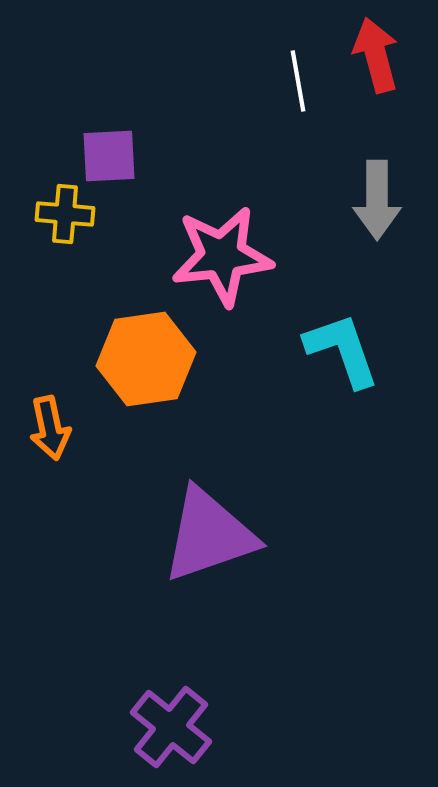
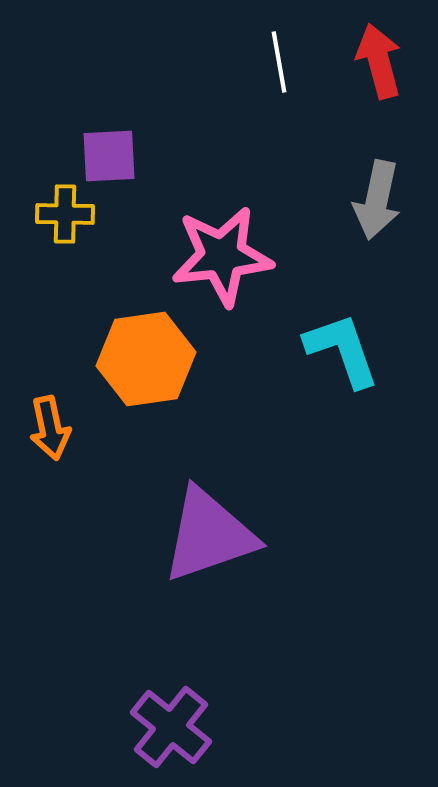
red arrow: moved 3 px right, 6 px down
white line: moved 19 px left, 19 px up
gray arrow: rotated 12 degrees clockwise
yellow cross: rotated 4 degrees counterclockwise
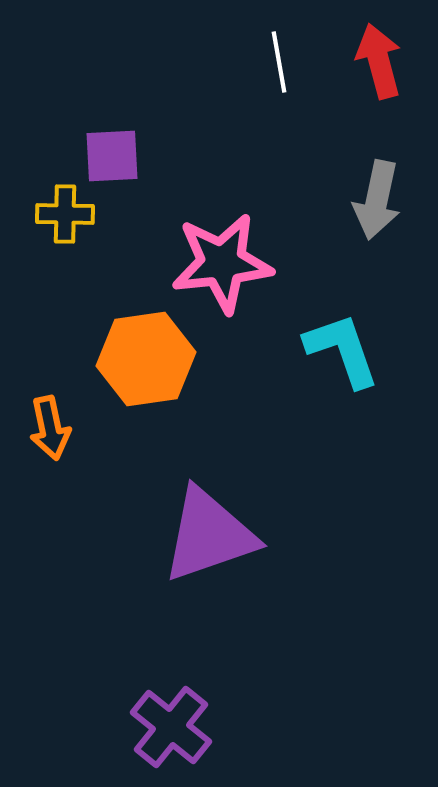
purple square: moved 3 px right
pink star: moved 7 px down
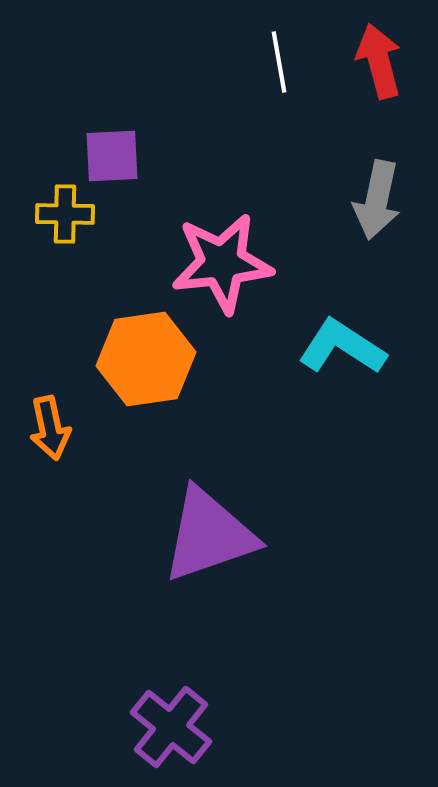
cyan L-shape: moved 3 px up; rotated 38 degrees counterclockwise
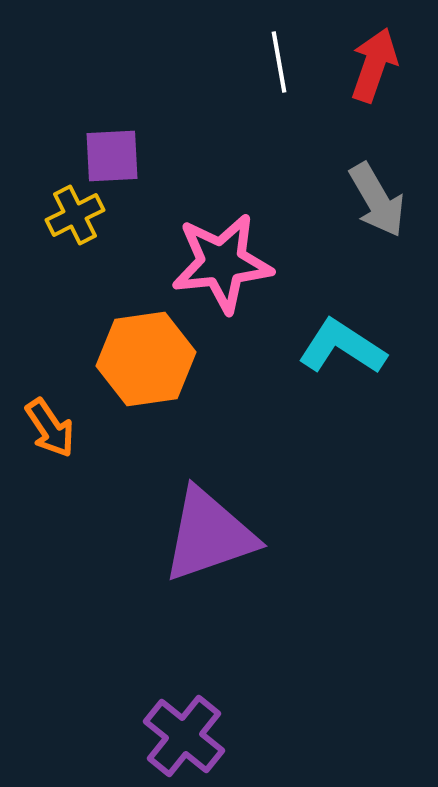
red arrow: moved 5 px left, 4 px down; rotated 34 degrees clockwise
gray arrow: rotated 42 degrees counterclockwise
yellow cross: moved 10 px right, 1 px down; rotated 28 degrees counterclockwise
orange arrow: rotated 22 degrees counterclockwise
purple cross: moved 13 px right, 9 px down
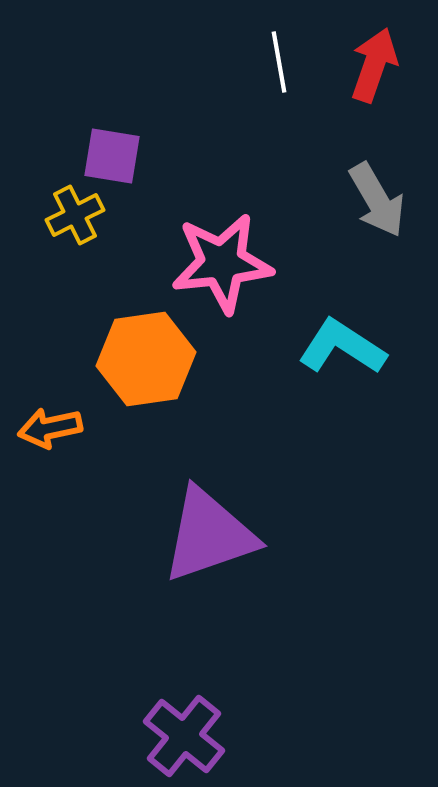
purple square: rotated 12 degrees clockwise
orange arrow: rotated 112 degrees clockwise
